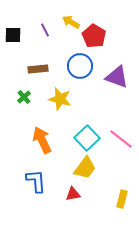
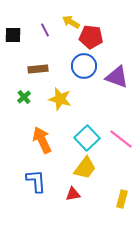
red pentagon: moved 3 px left, 1 px down; rotated 25 degrees counterclockwise
blue circle: moved 4 px right
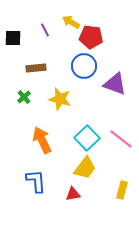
black square: moved 3 px down
brown rectangle: moved 2 px left, 1 px up
purple triangle: moved 2 px left, 7 px down
yellow rectangle: moved 9 px up
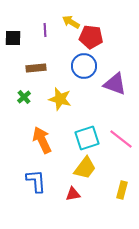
purple line: rotated 24 degrees clockwise
cyan square: rotated 25 degrees clockwise
